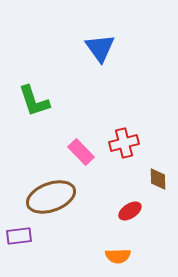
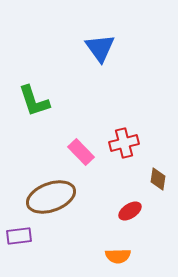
brown diamond: rotated 10 degrees clockwise
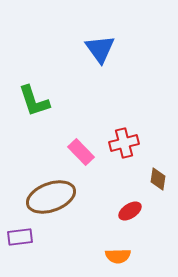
blue triangle: moved 1 px down
purple rectangle: moved 1 px right, 1 px down
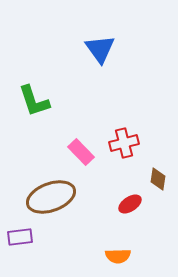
red ellipse: moved 7 px up
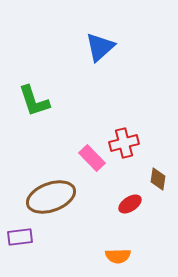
blue triangle: moved 2 px up; rotated 24 degrees clockwise
pink rectangle: moved 11 px right, 6 px down
